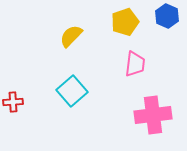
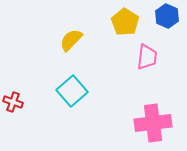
yellow pentagon: rotated 20 degrees counterclockwise
yellow semicircle: moved 4 px down
pink trapezoid: moved 12 px right, 7 px up
red cross: rotated 24 degrees clockwise
pink cross: moved 8 px down
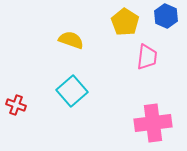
blue hexagon: moved 1 px left
yellow semicircle: rotated 65 degrees clockwise
red cross: moved 3 px right, 3 px down
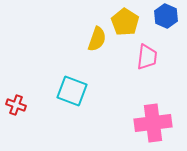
yellow semicircle: moved 26 px right, 1 px up; rotated 90 degrees clockwise
cyan square: rotated 28 degrees counterclockwise
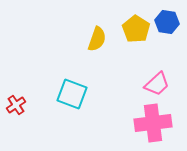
blue hexagon: moved 1 px right, 6 px down; rotated 15 degrees counterclockwise
yellow pentagon: moved 11 px right, 7 px down
pink trapezoid: moved 10 px right, 27 px down; rotated 40 degrees clockwise
cyan square: moved 3 px down
red cross: rotated 36 degrees clockwise
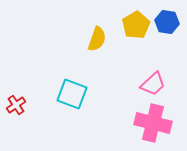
yellow pentagon: moved 4 px up; rotated 8 degrees clockwise
pink trapezoid: moved 4 px left
pink cross: rotated 21 degrees clockwise
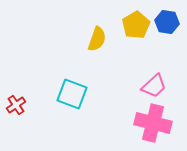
pink trapezoid: moved 1 px right, 2 px down
